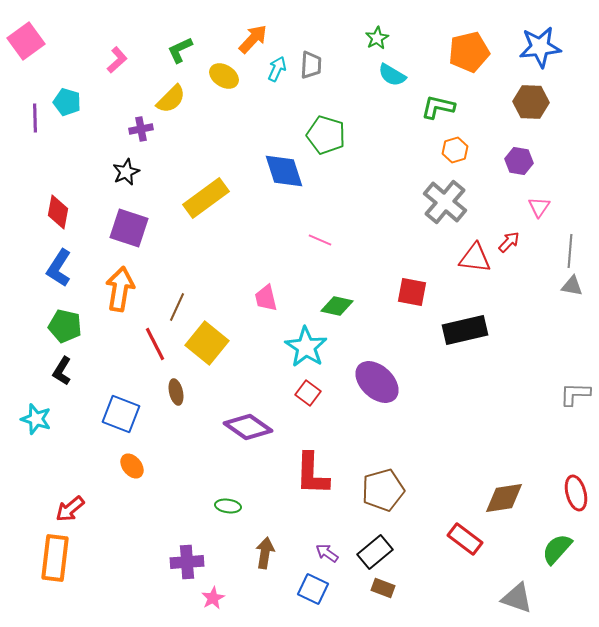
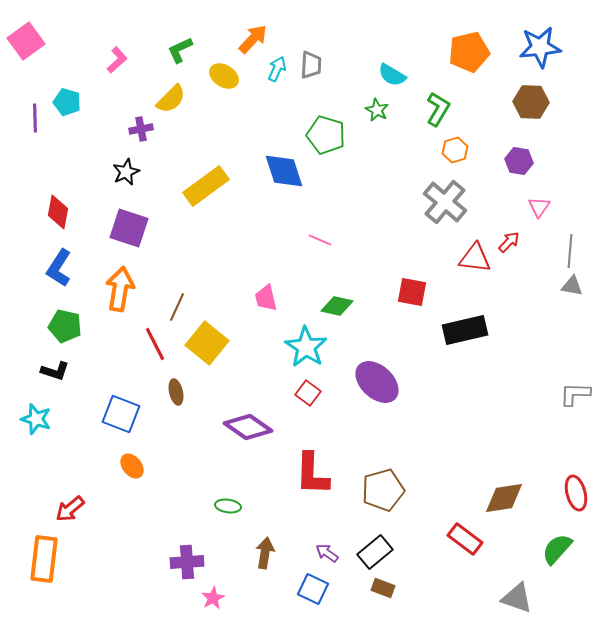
green star at (377, 38): moved 72 px down; rotated 15 degrees counterclockwise
green L-shape at (438, 107): moved 2 px down; rotated 108 degrees clockwise
yellow rectangle at (206, 198): moved 12 px up
black L-shape at (62, 371): moved 7 px left; rotated 104 degrees counterclockwise
orange rectangle at (55, 558): moved 11 px left, 1 px down
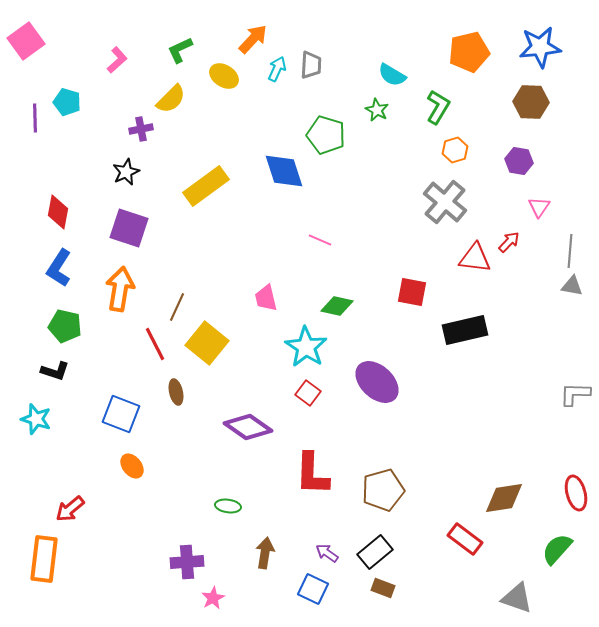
green L-shape at (438, 109): moved 2 px up
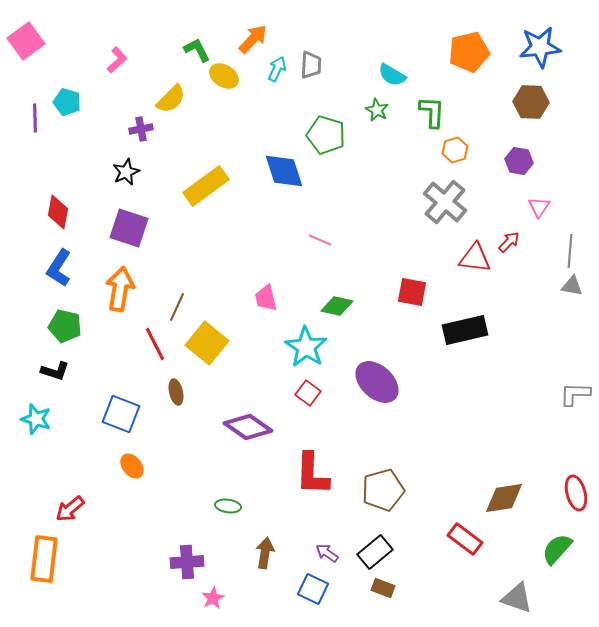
green L-shape at (180, 50): moved 17 px right; rotated 88 degrees clockwise
green L-shape at (438, 107): moved 6 px left, 5 px down; rotated 28 degrees counterclockwise
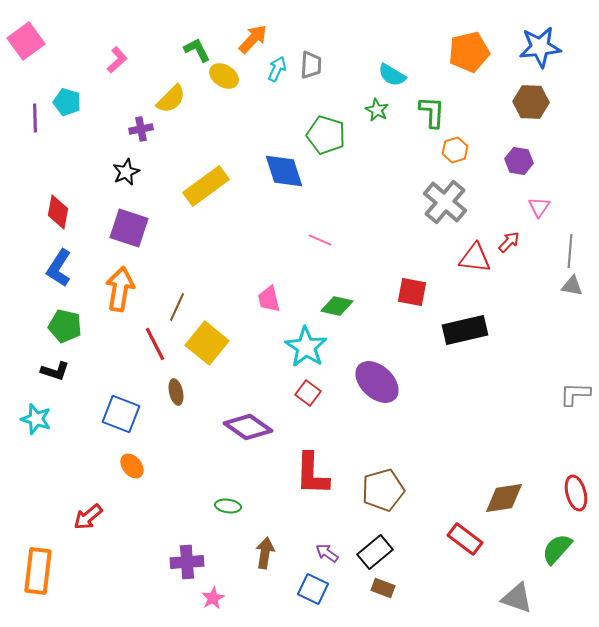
pink trapezoid at (266, 298): moved 3 px right, 1 px down
red arrow at (70, 509): moved 18 px right, 8 px down
orange rectangle at (44, 559): moved 6 px left, 12 px down
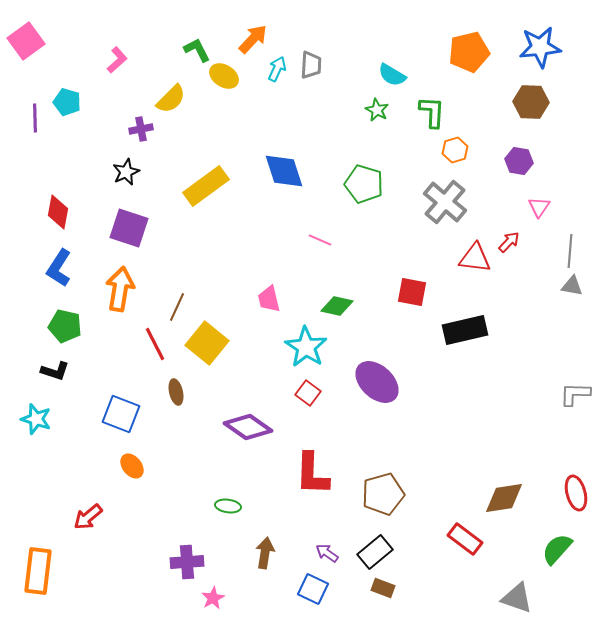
green pentagon at (326, 135): moved 38 px right, 49 px down
brown pentagon at (383, 490): moved 4 px down
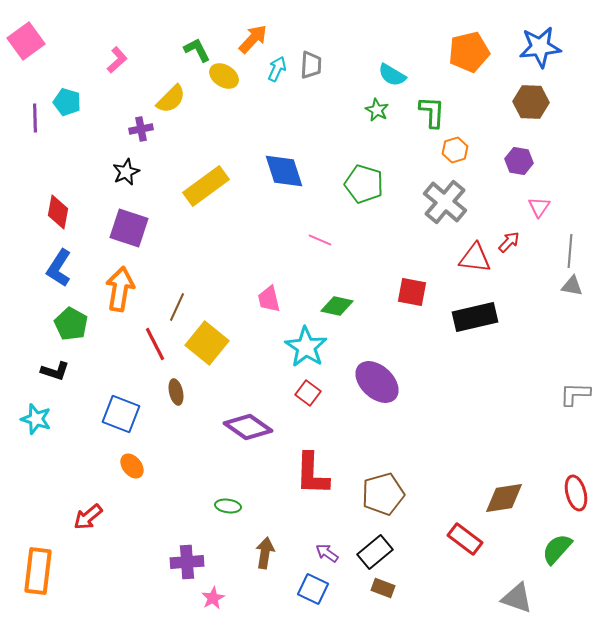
green pentagon at (65, 326): moved 6 px right, 2 px up; rotated 16 degrees clockwise
black rectangle at (465, 330): moved 10 px right, 13 px up
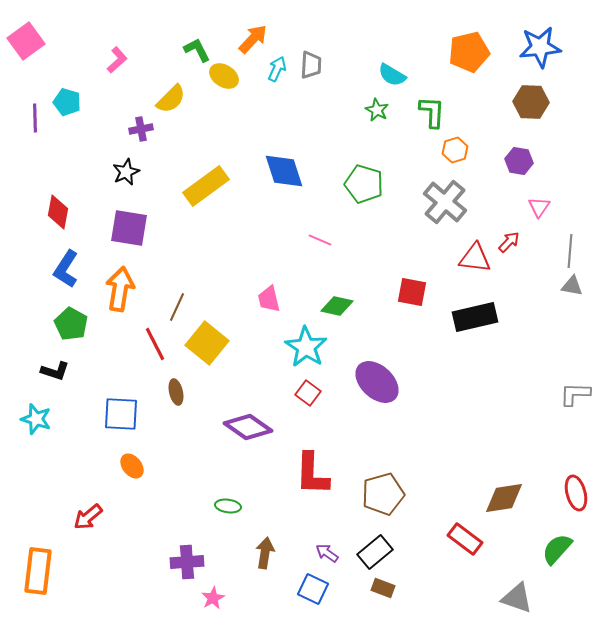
purple square at (129, 228): rotated 9 degrees counterclockwise
blue L-shape at (59, 268): moved 7 px right, 1 px down
blue square at (121, 414): rotated 18 degrees counterclockwise
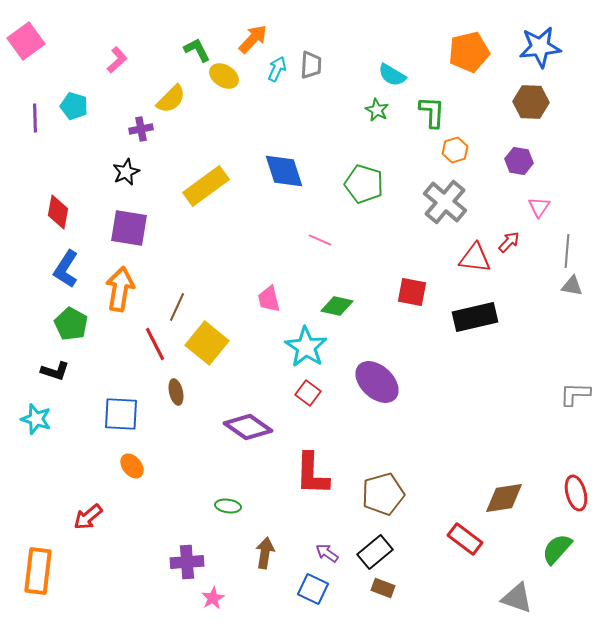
cyan pentagon at (67, 102): moved 7 px right, 4 px down
gray line at (570, 251): moved 3 px left
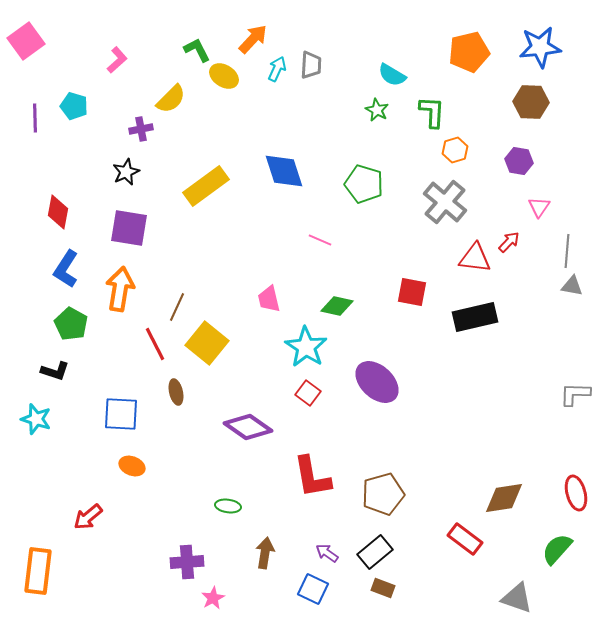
orange ellipse at (132, 466): rotated 30 degrees counterclockwise
red L-shape at (312, 474): moved 3 px down; rotated 12 degrees counterclockwise
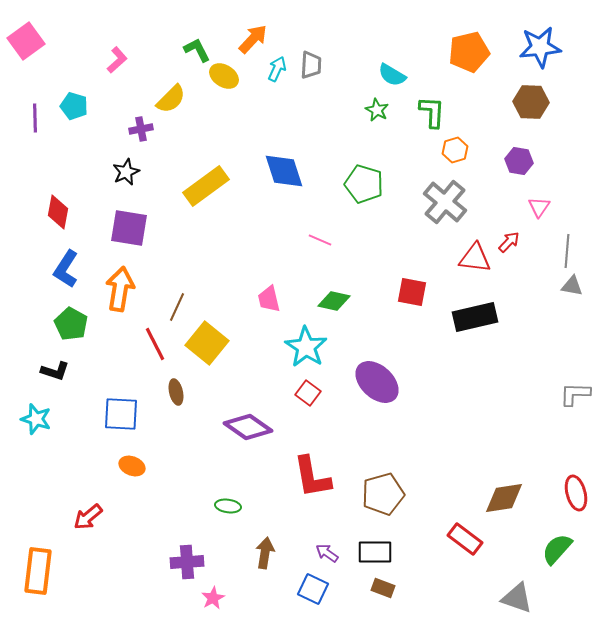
green diamond at (337, 306): moved 3 px left, 5 px up
black rectangle at (375, 552): rotated 40 degrees clockwise
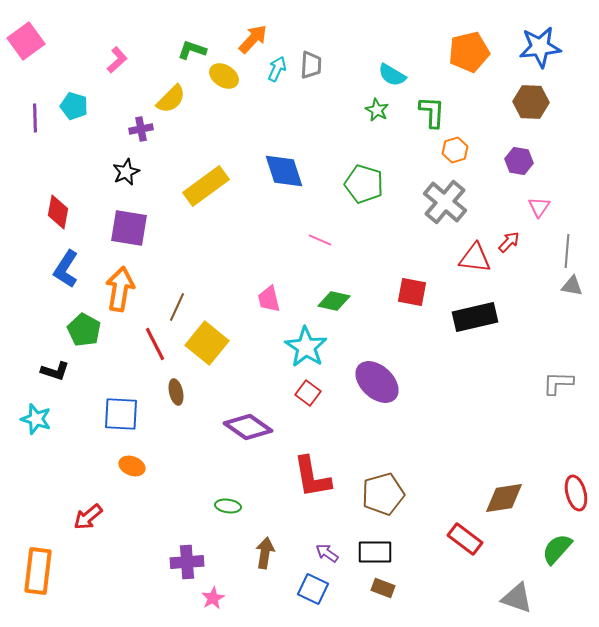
green L-shape at (197, 50): moved 5 px left; rotated 44 degrees counterclockwise
green pentagon at (71, 324): moved 13 px right, 6 px down
gray L-shape at (575, 394): moved 17 px left, 11 px up
